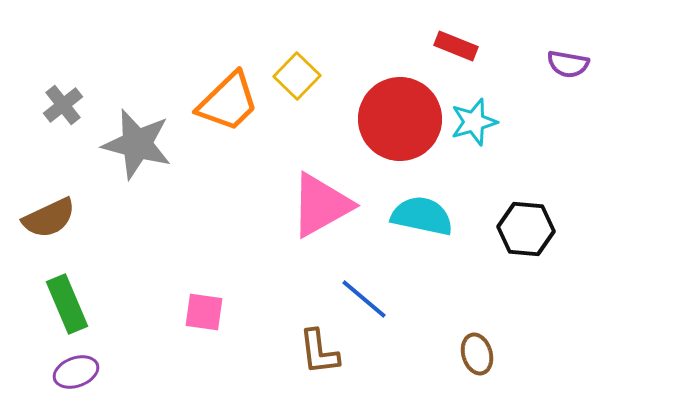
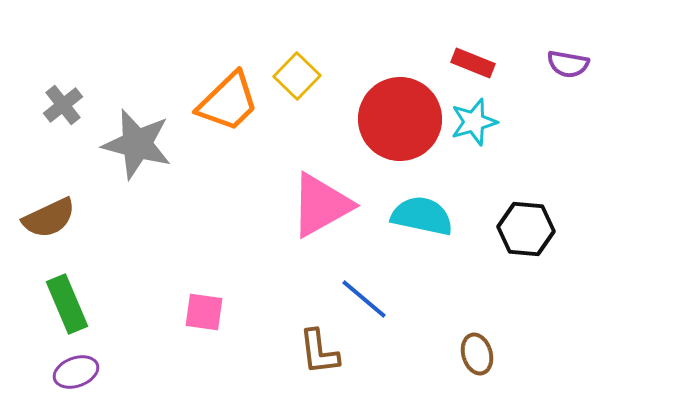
red rectangle: moved 17 px right, 17 px down
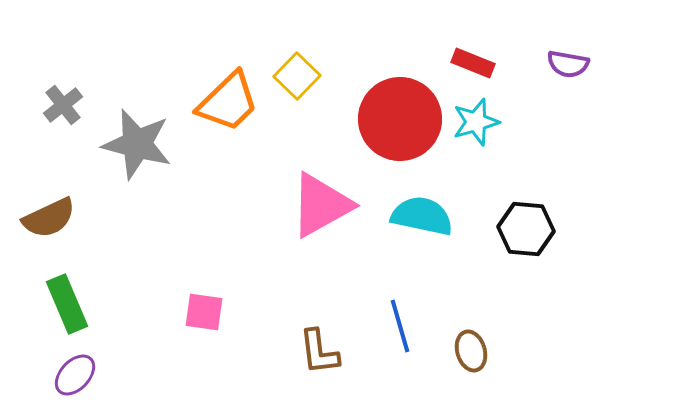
cyan star: moved 2 px right
blue line: moved 36 px right, 27 px down; rotated 34 degrees clockwise
brown ellipse: moved 6 px left, 3 px up
purple ellipse: moved 1 px left, 3 px down; rotated 27 degrees counterclockwise
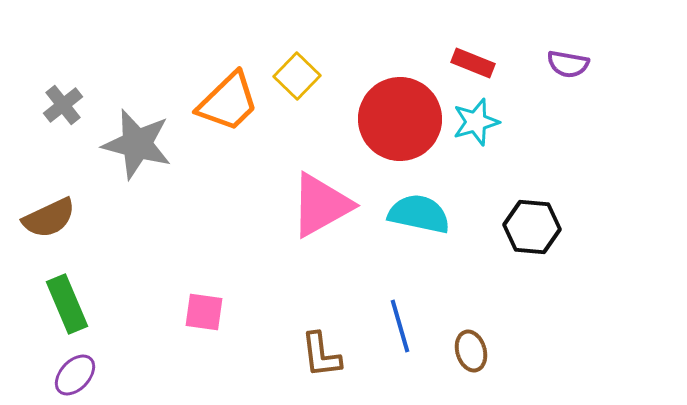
cyan semicircle: moved 3 px left, 2 px up
black hexagon: moved 6 px right, 2 px up
brown L-shape: moved 2 px right, 3 px down
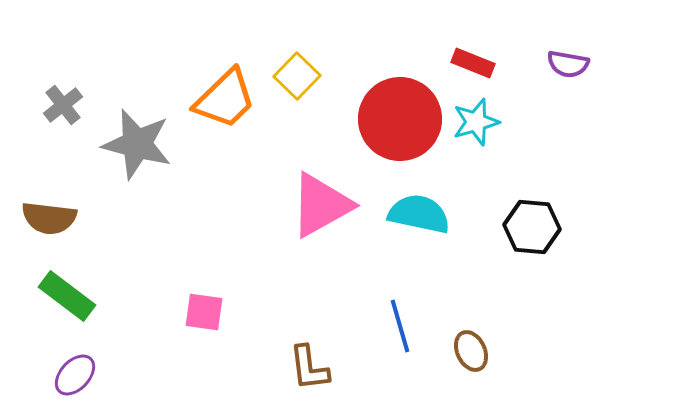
orange trapezoid: moved 3 px left, 3 px up
brown semicircle: rotated 32 degrees clockwise
green rectangle: moved 8 px up; rotated 30 degrees counterclockwise
brown ellipse: rotated 9 degrees counterclockwise
brown L-shape: moved 12 px left, 13 px down
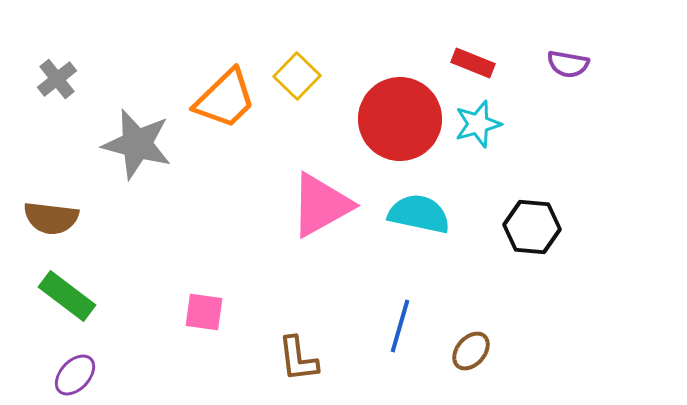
gray cross: moved 6 px left, 26 px up
cyan star: moved 2 px right, 2 px down
brown semicircle: moved 2 px right
blue line: rotated 32 degrees clockwise
brown ellipse: rotated 66 degrees clockwise
brown L-shape: moved 11 px left, 9 px up
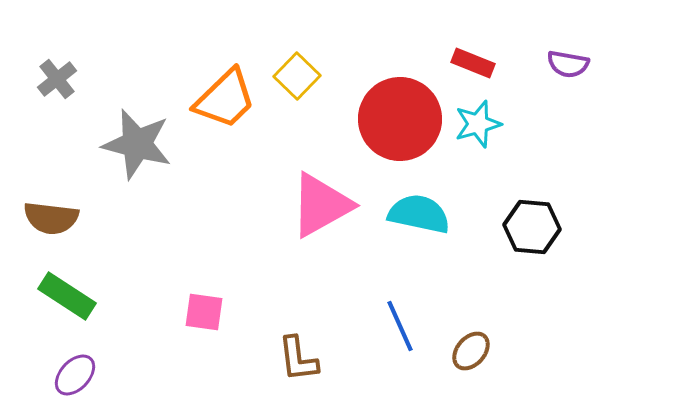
green rectangle: rotated 4 degrees counterclockwise
blue line: rotated 40 degrees counterclockwise
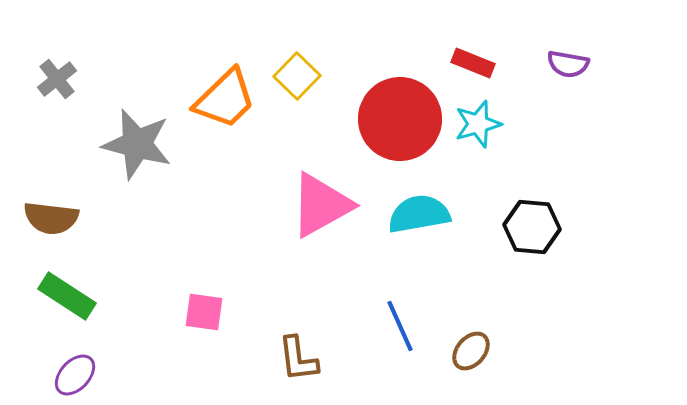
cyan semicircle: rotated 22 degrees counterclockwise
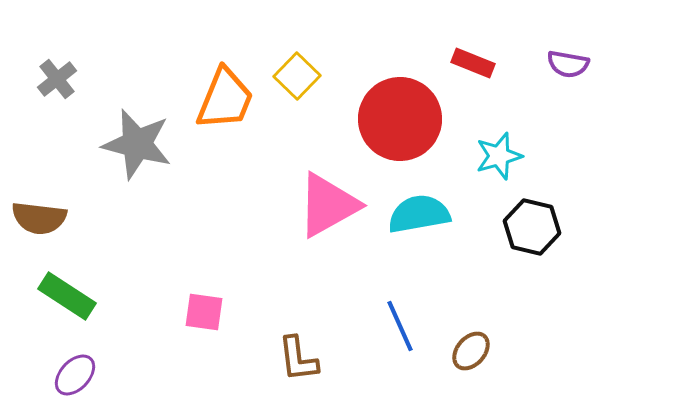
orange trapezoid: rotated 24 degrees counterclockwise
cyan star: moved 21 px right, 32 px down
pink triangle: moved 7 px right
brown semicircle: moved 12 px left
black hexagon: rotated 8 degrees clockwise
